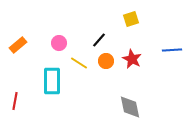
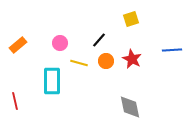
pink circle: moved 1 px right
yellow line: rotated 18 degrees counterclockwise
red line: rotated 24 degrees counterclockwise
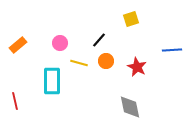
red star: moved 5 px right, 8 px down
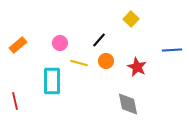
yellow square: rotated 28 degrees counterclockwise
gray diamond: moved 2 px left, 3 px up
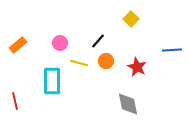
black line: moved 1 px left, 1 px down
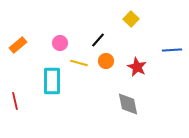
black line: moved 1 px up
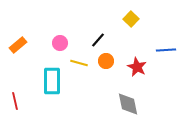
blue line: moved 6 px left
